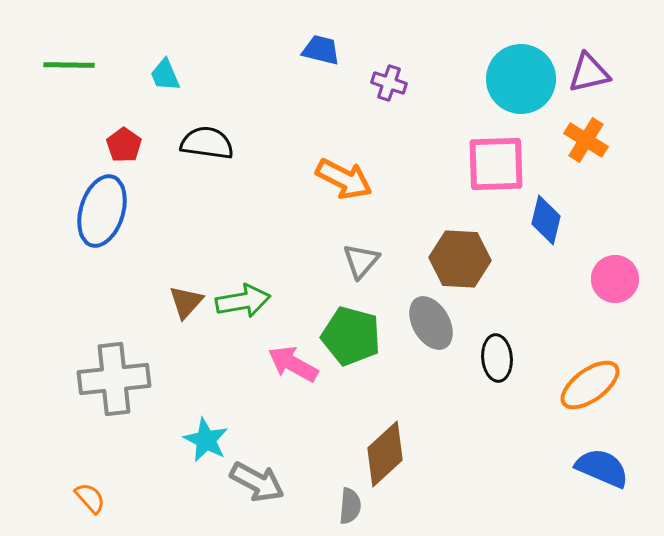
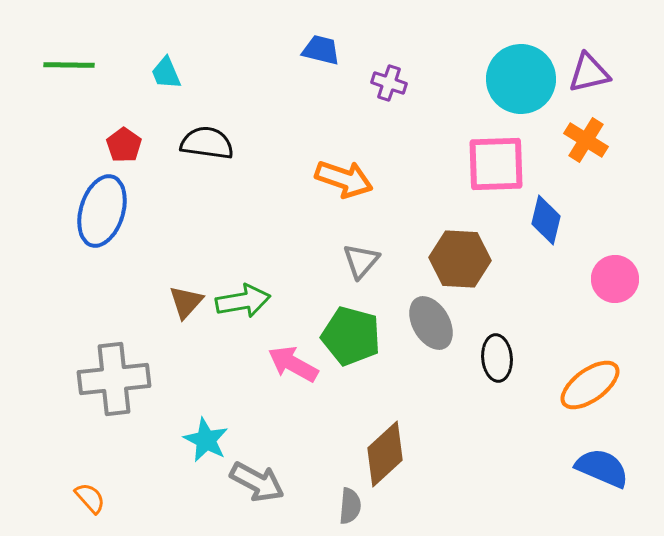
cyan trapezoid: moved 1 px right, 2 px up
orange arrow: rotated 8 degrees counterclockwise
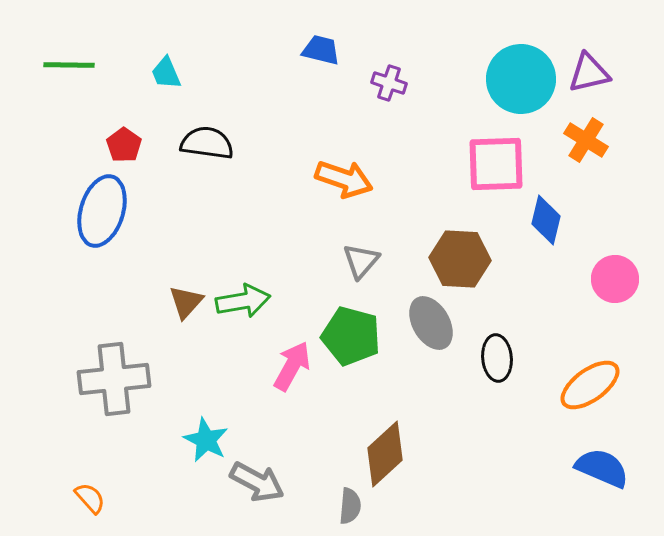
pink arrow: moved 1 px left, 2 px down; rotated 90 degrees clockwise
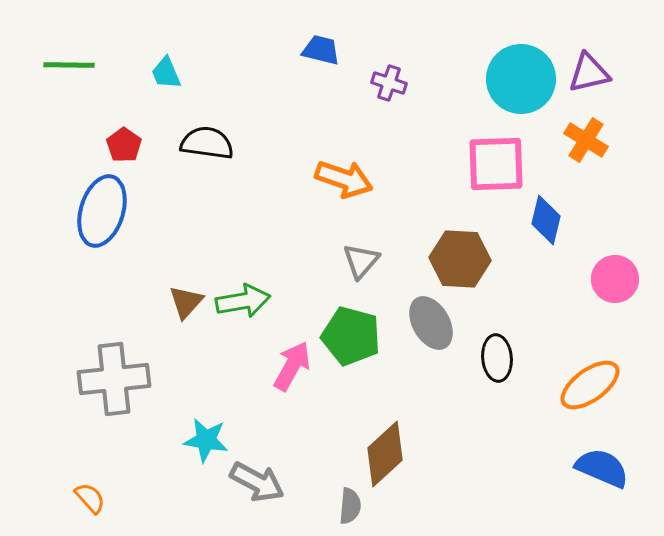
cyan star: rotated 18 degrees counterclockwise
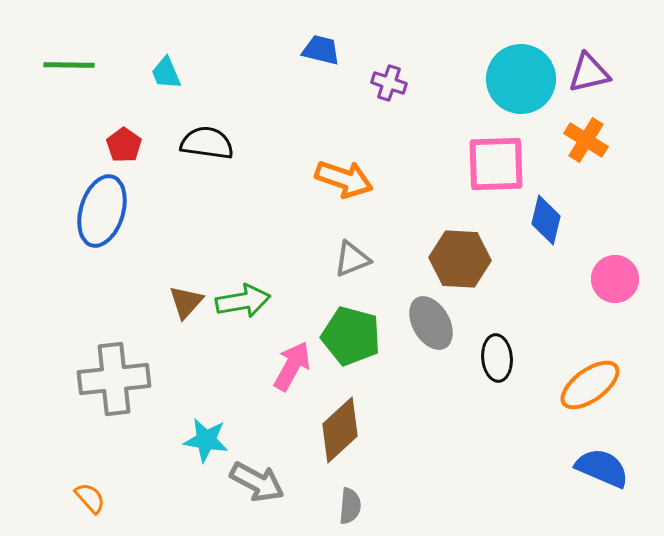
gray triangle: moved 9 px left, 2 px up; rotated 27 degrees clockwise
brown diamond: moved 45 px left, 24 px up
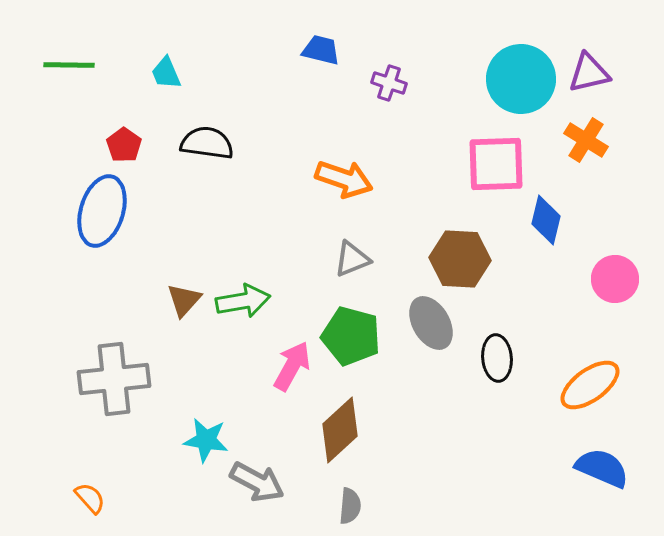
brown triangle: moved 2 px left, 2 px up
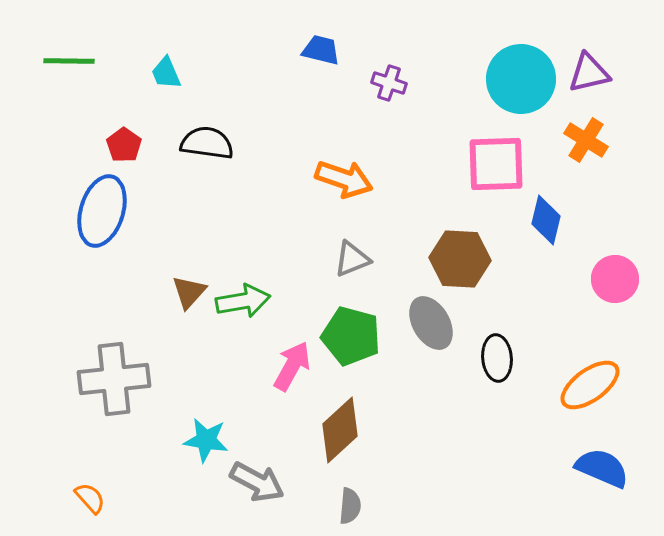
green line: moved 4 px up
brown triangle: moved 5 px right, 8 px up
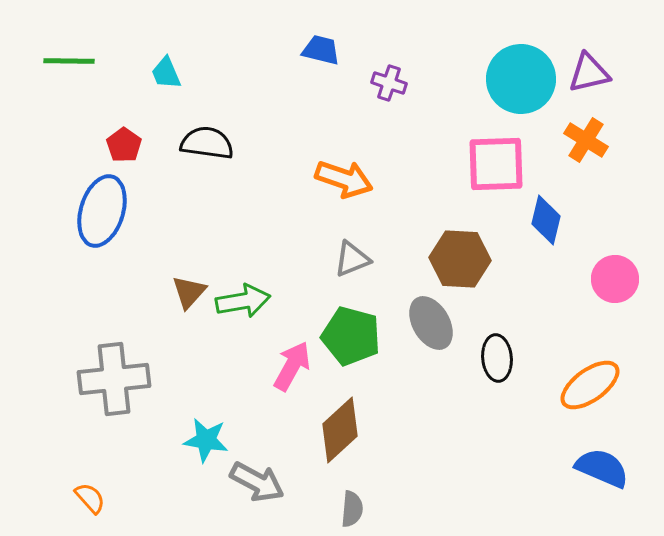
gray semicircle: moved 2 px right, 3 px down
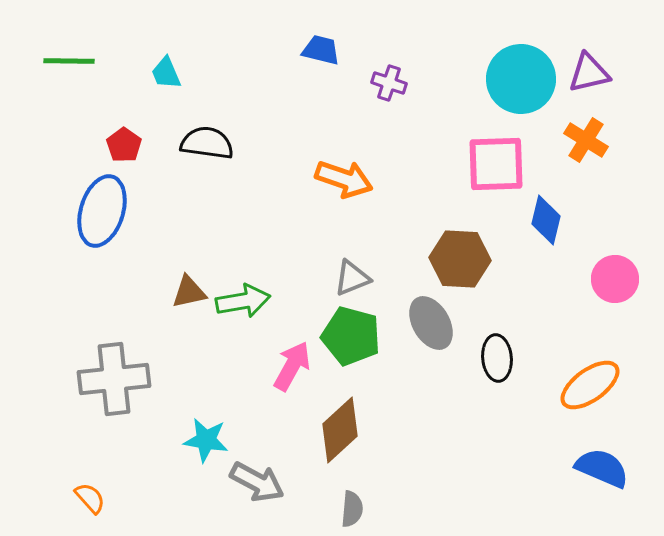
gray triangle: moved 19 px down
brown triangle: rotated 36 degrees clockwise
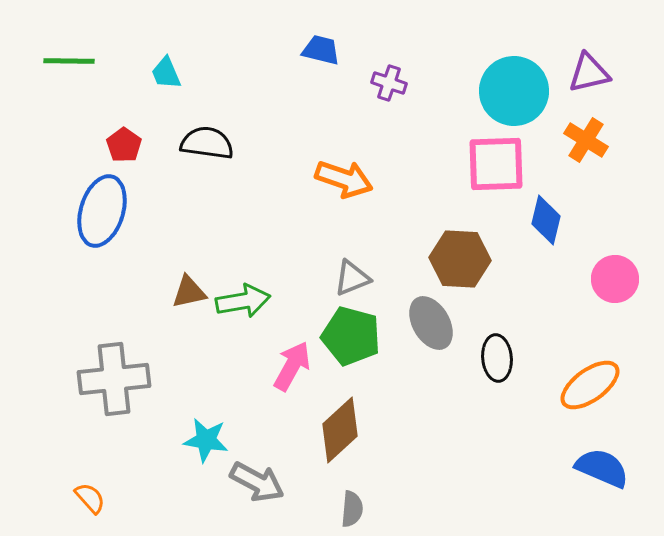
cyan circle: moved 7 px left, 12 px down
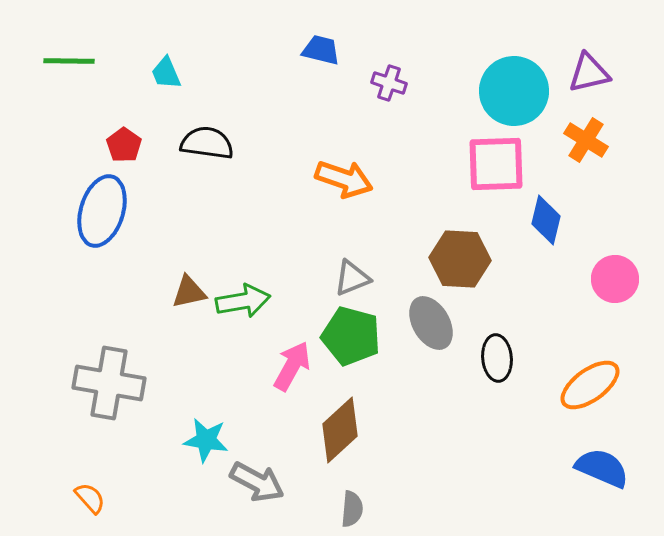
gray cross: moved 5 px left, 4 px down; rotated 16 degrees clockwise
